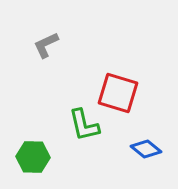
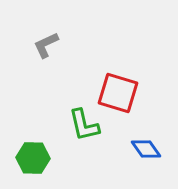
blue diamond: rotated 16 degrees clockwise
green hexagon: moved 1 px down
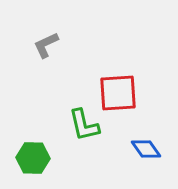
red square: rotated 21 degrees counterclockwise
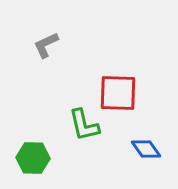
red square: rotated 6 degrees clockwise
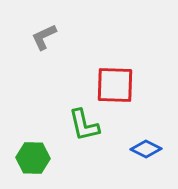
gray L-shape: moved 2 px left, 8 px up
red square: moved 3 px left, 8 px up
blue diamond: rotated 28 degrees counterclockwise
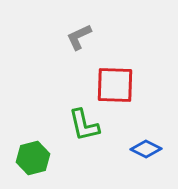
gray L-shape: moved 35 px right
green hexagon: rotated 16 degrees counterclockwise
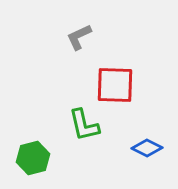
blue diamond: moved 1 px right, 1 px up
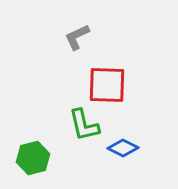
gray L-shape: moved 2 px left
red square: moved 8 px left
blue diamond: moved 24 px left
